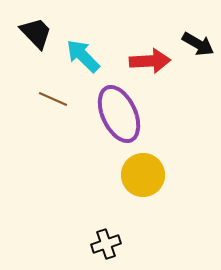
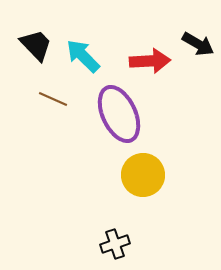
black trapezoid: moved 12 px down
black cross: moved 9 px right
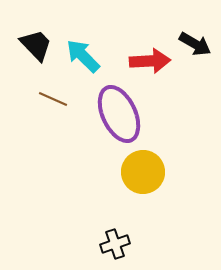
black arrow: moved 3 px left
yellow circle: moved 3 px up
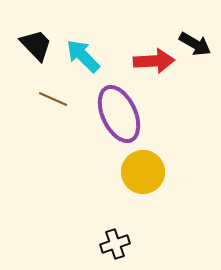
red arrow: moved 4 px right
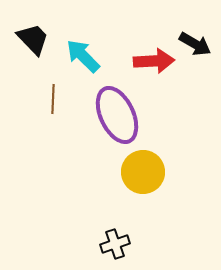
black trapezoid: moved 3 px left, 6 px up
brown line: rotated 68 degrees clockwise
purple ellipse: moved 2 px left, 1 px down
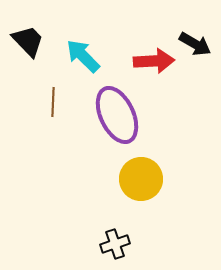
black trapezoid: moved 5 px left, 2 px down
brown line: moved 3 px down
yellow circle: moved 2 px left, 7 px down
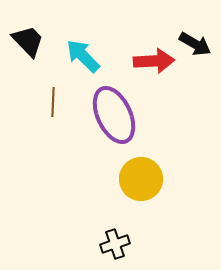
purple ellipse: moved 3 px left
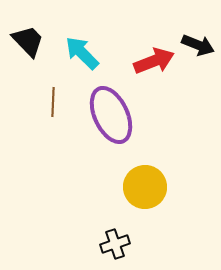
black arrow: moved 3 px right, 1 px down; rotated 8 degrees counterclockwise
cyan arrow: moved 1 px left, 3 px up
red arrow: rotated 18 degrees counterclockwise
purple ellipse: moved 3 px left
yellow circle: moved 4 px right, 8 px down
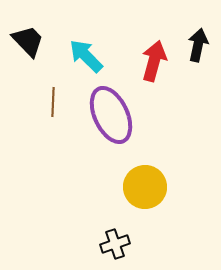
black arrow: rotated 100 degrees counterclockwise
cyan arrow: moved 4 px right, 3 px down
red arrow: rotated 54 degrees counterclockwise
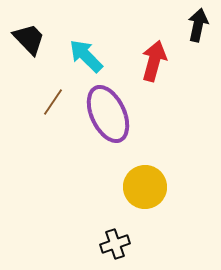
black trapezoid: moved 1 px right, 2 px up
black arrow: moved 20 px up
brown line: rotated 32 degrees clockwise
purple ellipse: moved 3 px left, 1 px up
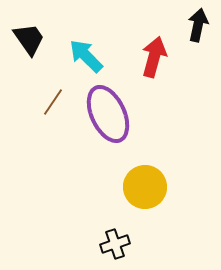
black trapezoid: rotated 9 degrees clockwise
red arrow: moved 4 px up
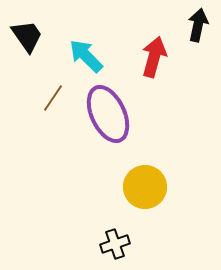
black trapezoid: moved 2 px left, 3 px up
brown line: moved 4 px up
